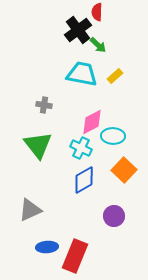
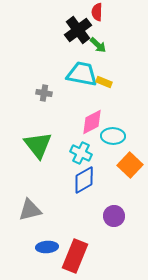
yellow rectangle: moved 11 px left, 6 px down; rotated 63 degrees clockwise
gray cross: moved 12 px up
cyan cross: moved 5 px down
orange square: moved 6 px right, 5 px up
gray triangle: rotated 10 degrees clockwise
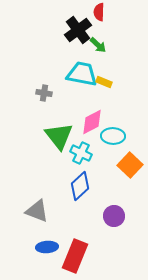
red semicircle: moved 2 px right
green triangle: moved 21 px right, 9 px up
blue diamond: moved 4 px left, 6 px down; rotated 12 degrees counterclockwise
gray triangle: moved 7 px right, 1 px down; rotated 35 degrees clockwise
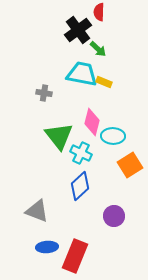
green arrow: moved 4 px down
pink diamond: rotated 48 degrees counterclockwise
orange square: rotated 15 degrees clockwise
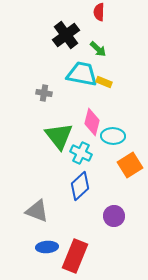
black cross: moved 12 px left, 5 px down
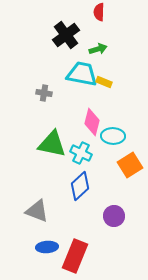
green arrow: rotated 60 degrees counterclockwise
green triangle: moved 7 px left, 8 px down; rotated 40 degrees counterclockwise
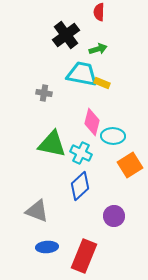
yellow rectangle: moved 2 px left, 1 px down
red rectangle: moved 9 px right
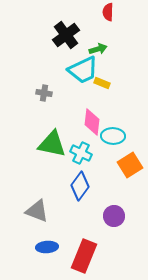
red semicircle: moved 9 px right
cyan trapezoid: moved 1 px right, 4 px up; rotated 144 degrees clockwise
pink diamond: rotated 8 degrees counterclockwise
blue diamond: rotated 12 degrees counterclockwise
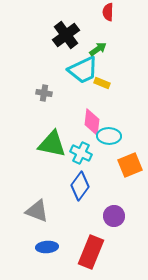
green arrow: rotated 18 degrees counterclockwise
cyan ellipse: moved 4 px left
orange square: rotated 10 degrees clockwise
red rectangle: moved 7 px right, 4 px up
